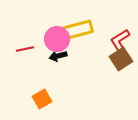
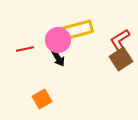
pink circle: moved 1 px right, 1 px down
black arrow: moved 2 px down; rotated 108 degrees counterclockwise
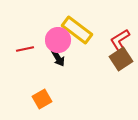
yellow rectangle: rotated 52 degrees clockwise
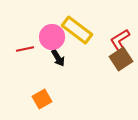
pink circle: moved 6 px left, 3 px up
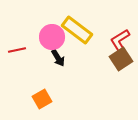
red line: moved 8 px left, 1 px down
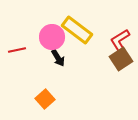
orange square: moved 3 px right; rotated 12 degrees counterclockwise
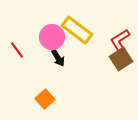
red line: rotated 66 degrees clockwise
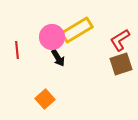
yellow rectangle: rotated 68 degrees counterclockwise
red line: rotated 30 degrees clockwise
brown square: moved 5 px down; rotated 15 degrees clockwise
